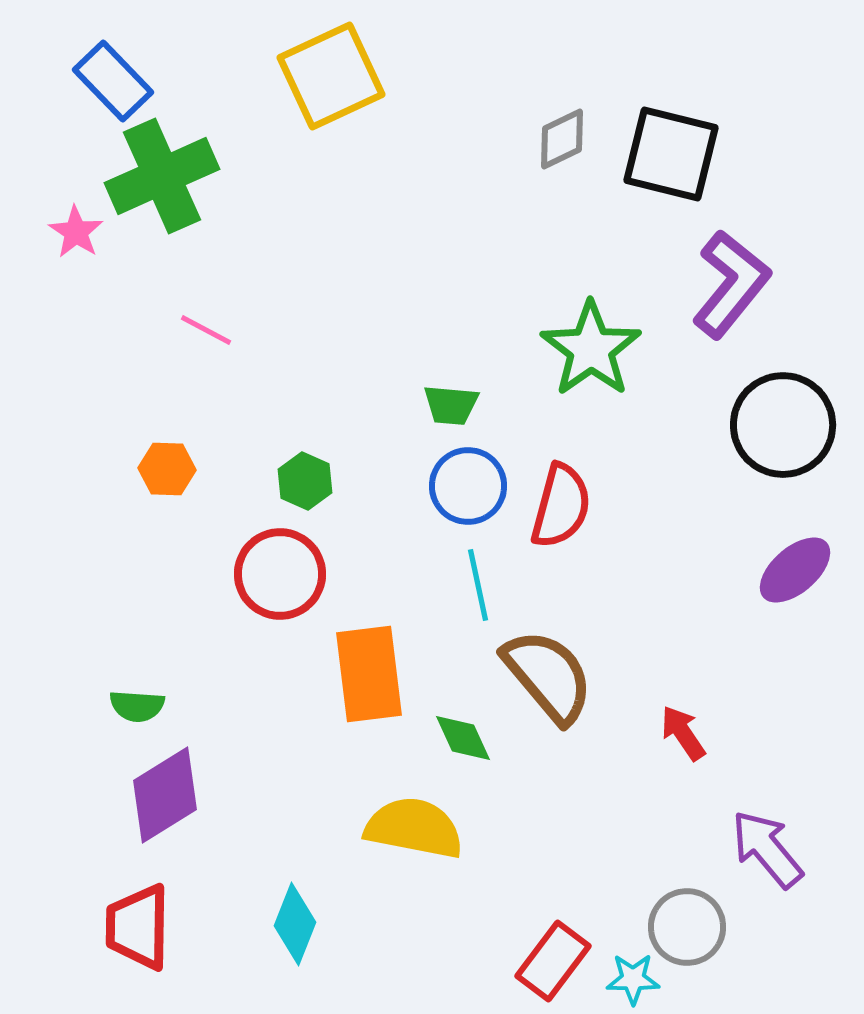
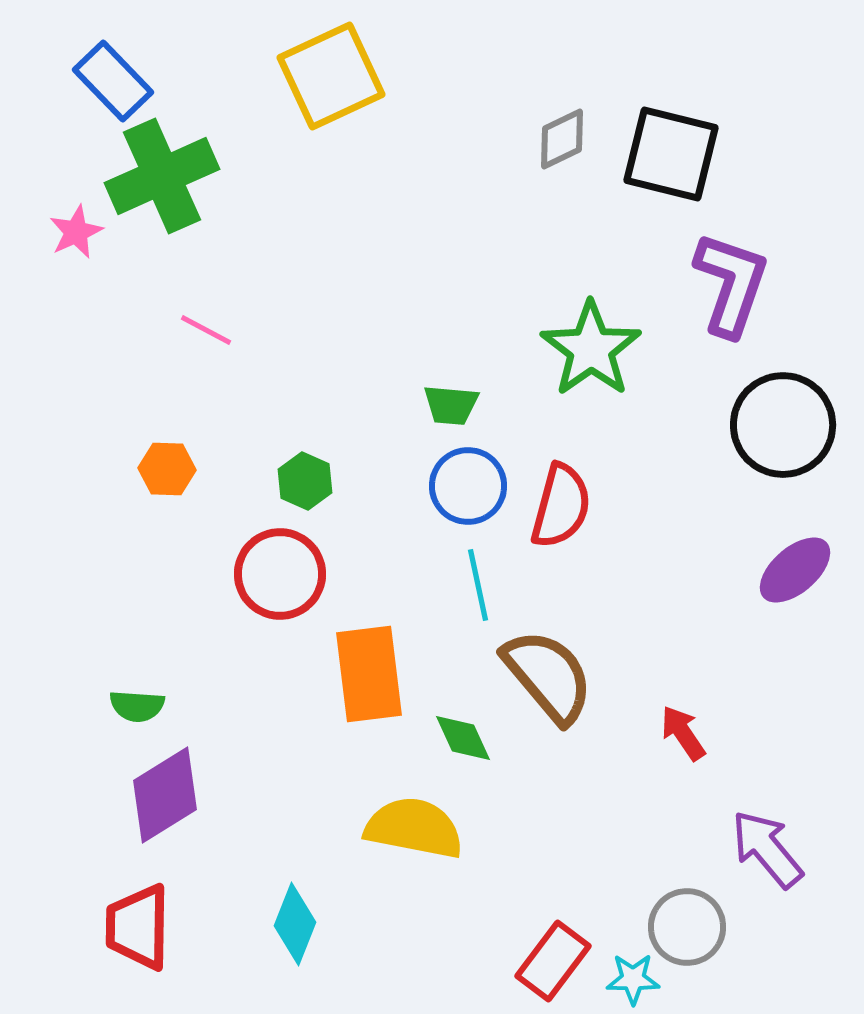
pink star: rotated 14 degrees clockwise
purple L-shape: rotated 20 degrees counterclockwise
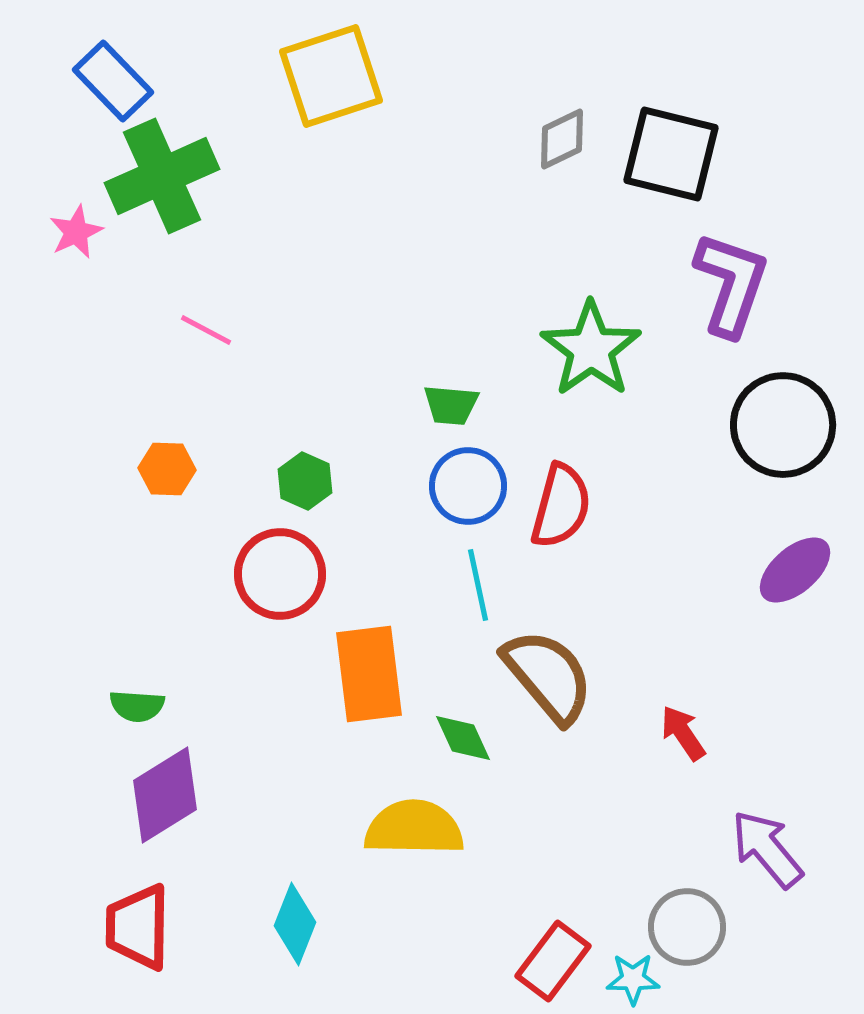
yellow square: rotated 7 degrees clockwise
yellow semicircle: rotated 10 degrees counterclockwise
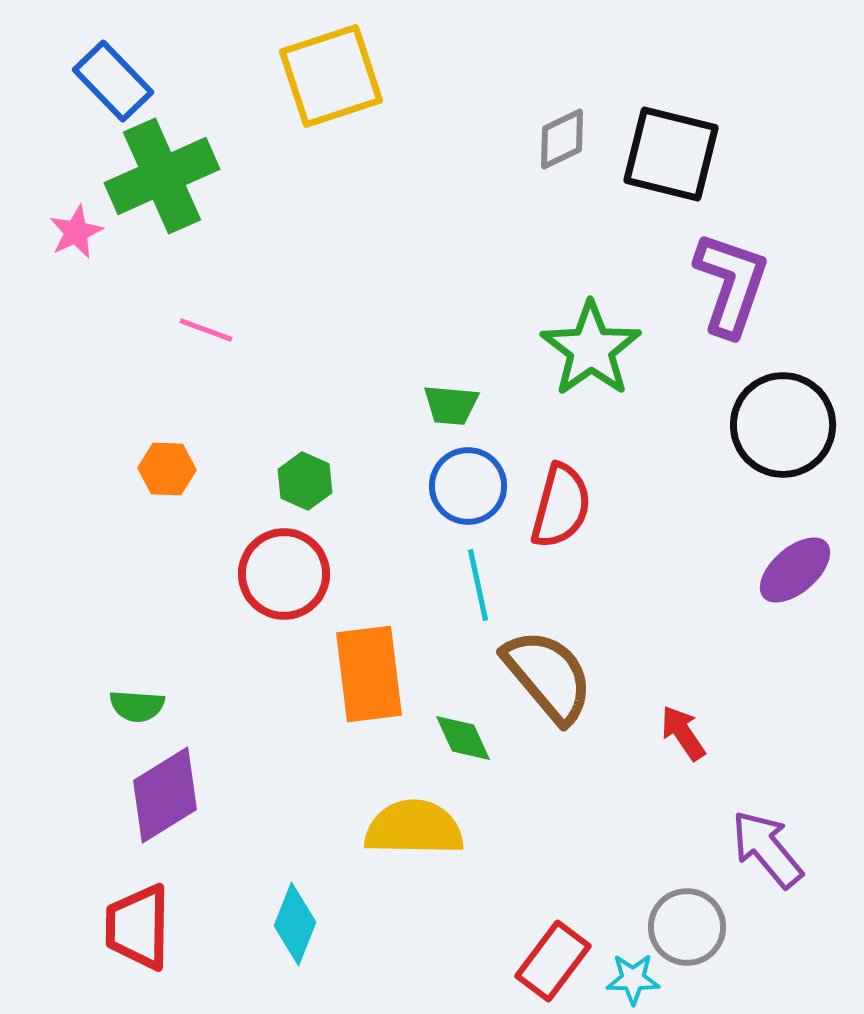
pink line: rotated 8 degrees counterclockwise
red circle: moved 4 px right
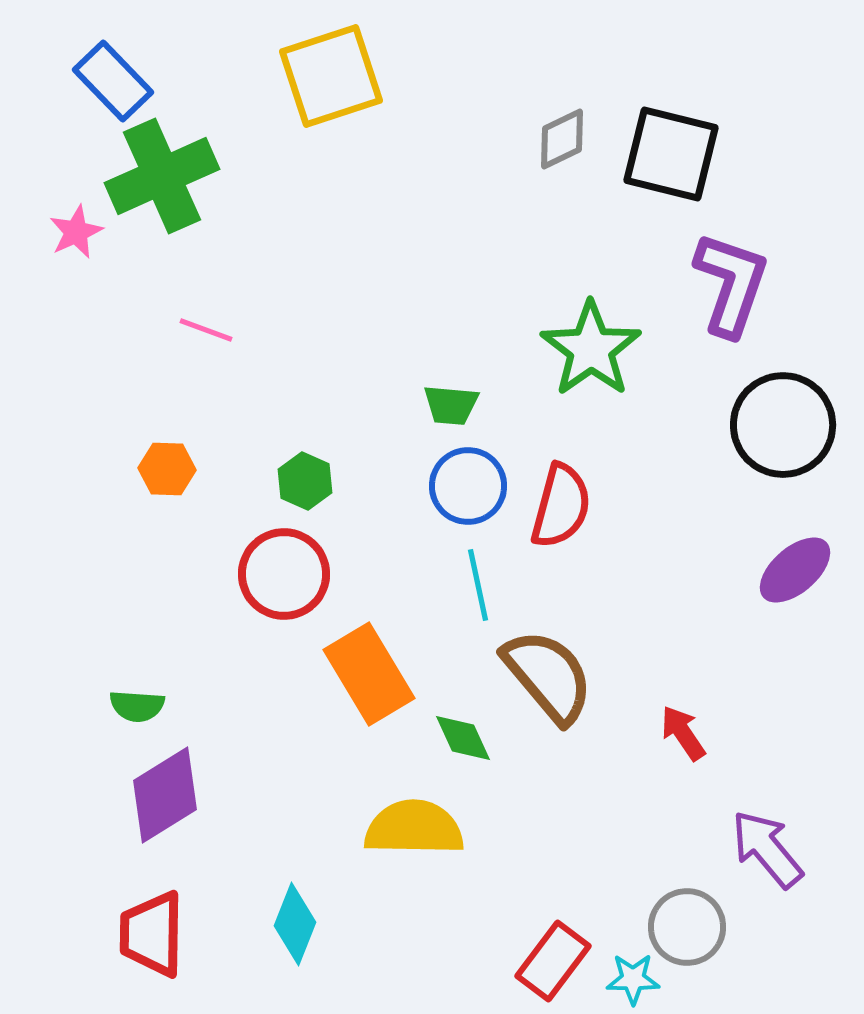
orange rectangle: rotated 24 degrees counterclockwise
red trapezoid: moved 14 px right, 7 px down
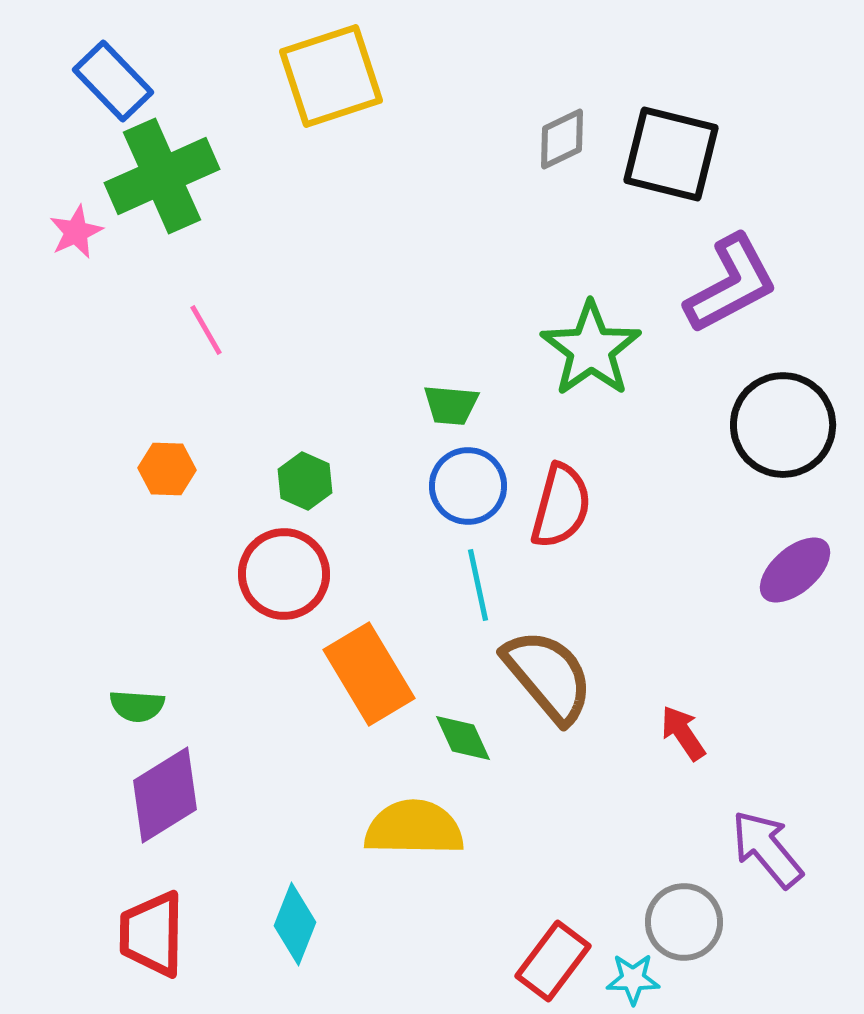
purple L-shape: rotated 43 degrees clockwise
pink line: rotated 40 degrees clockwise
gray circle: moved 3 px left, 5 px up
